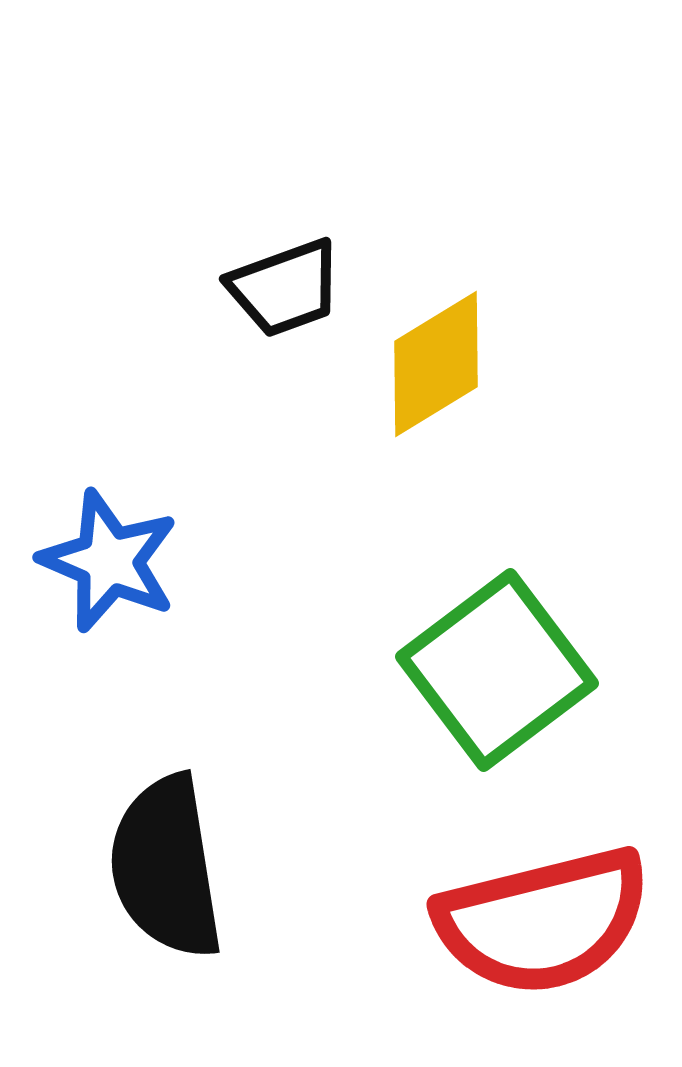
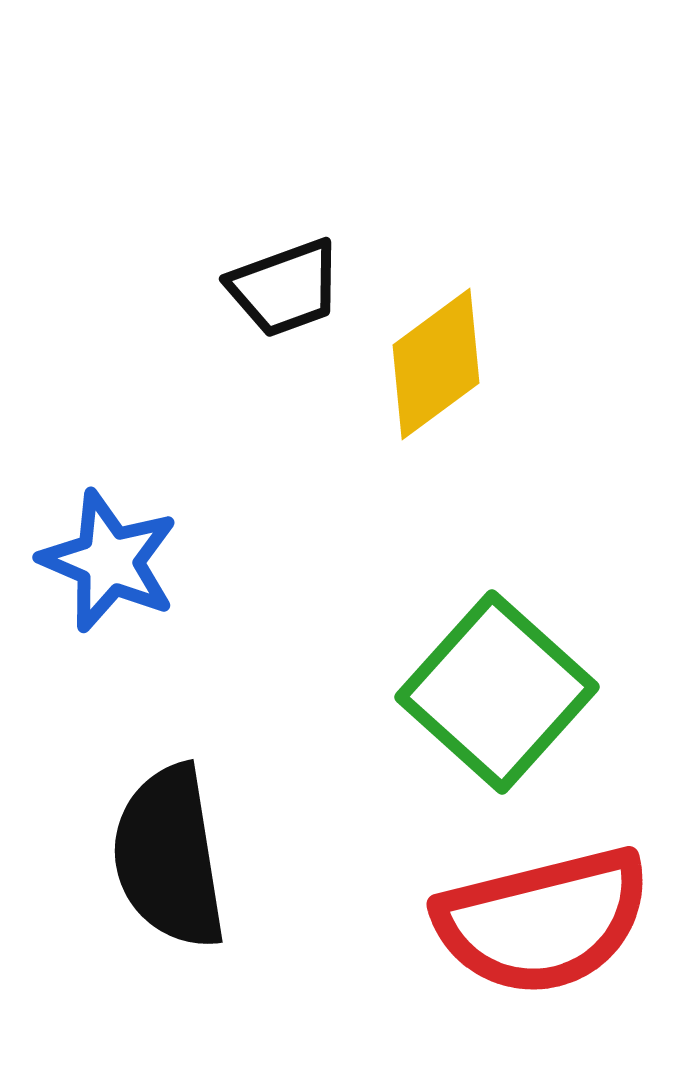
yellow diamond: rotated 5 degrees counterclockwise
green square: moved 22 px down; rotated 11 degrees counterclockwise
black semicircle: moved 3 px right, 10 px up
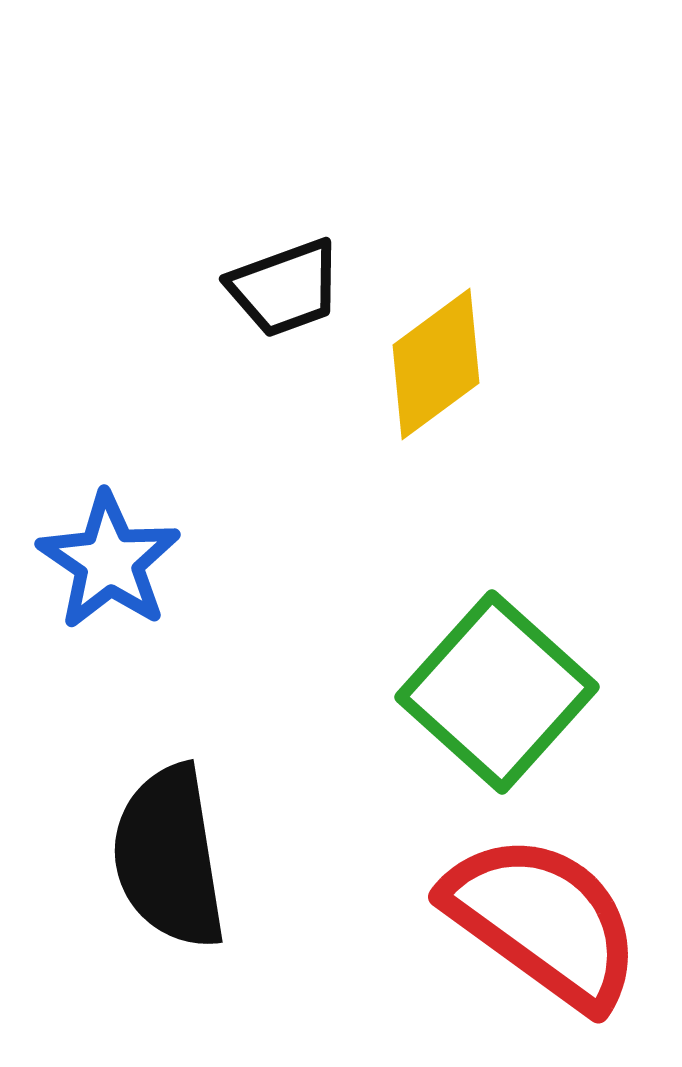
blue star: rotated 11 degrees clockwise
red semicircle: rotated 130 degrees counterclockwise
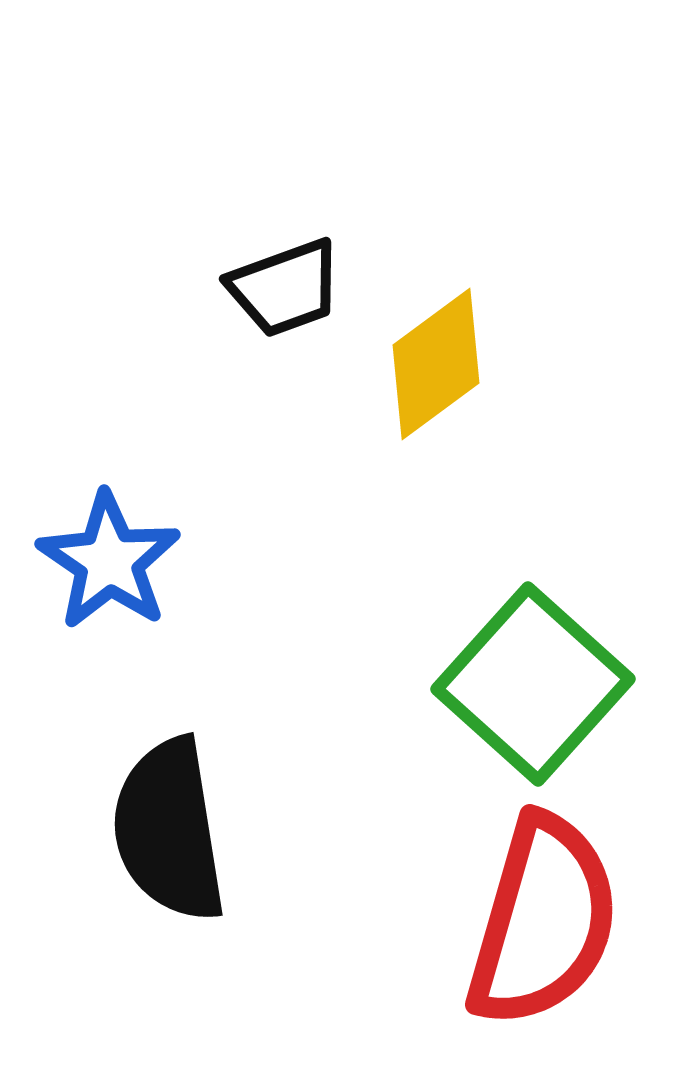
green square: moved 36 px right, 8 px up
black semicircle: moved 27 px up
red semicircle: rotated 70 degrees clockwise
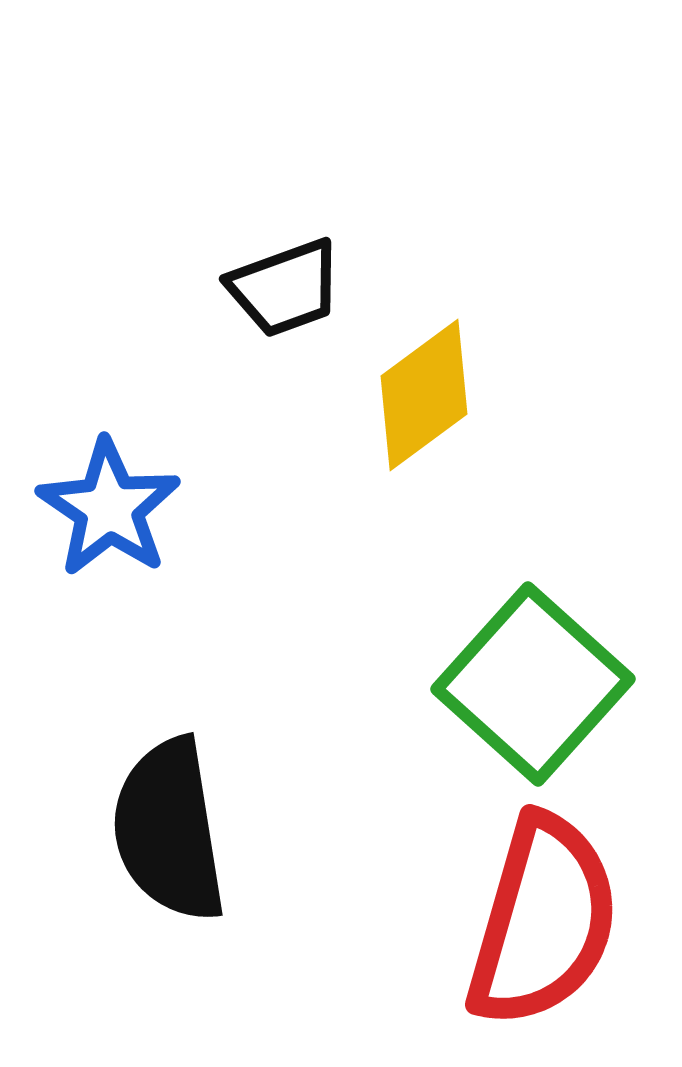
yellow diamond: moved 12 px left, 31 px down
blue star: moved 53 px up
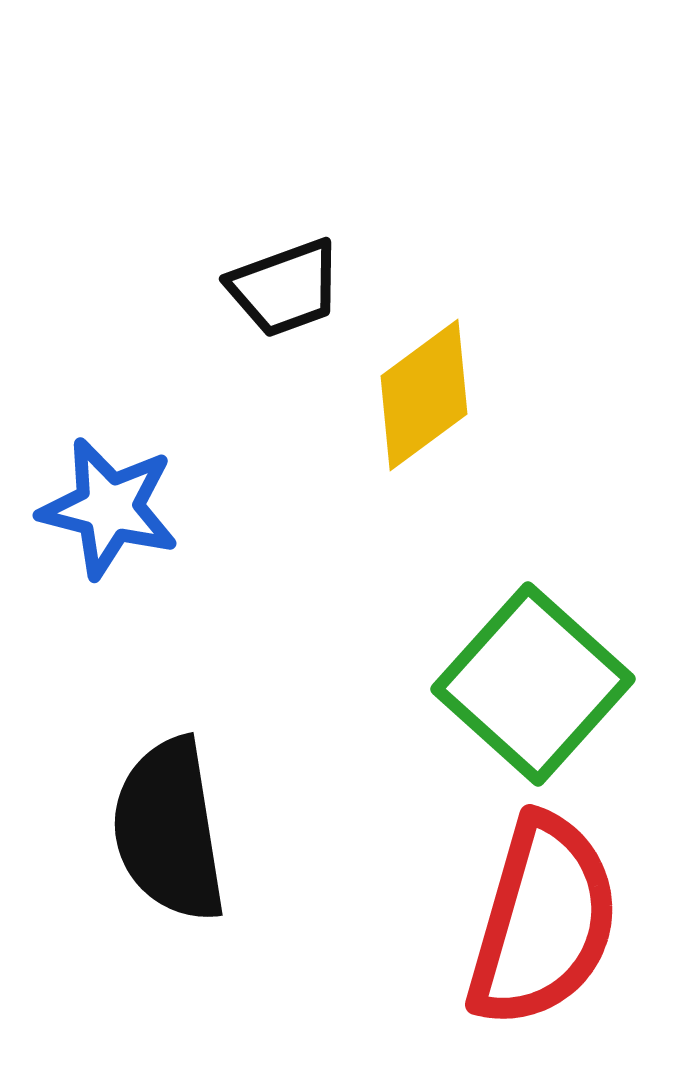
blue star: rotated 20 degrees counterclockwise
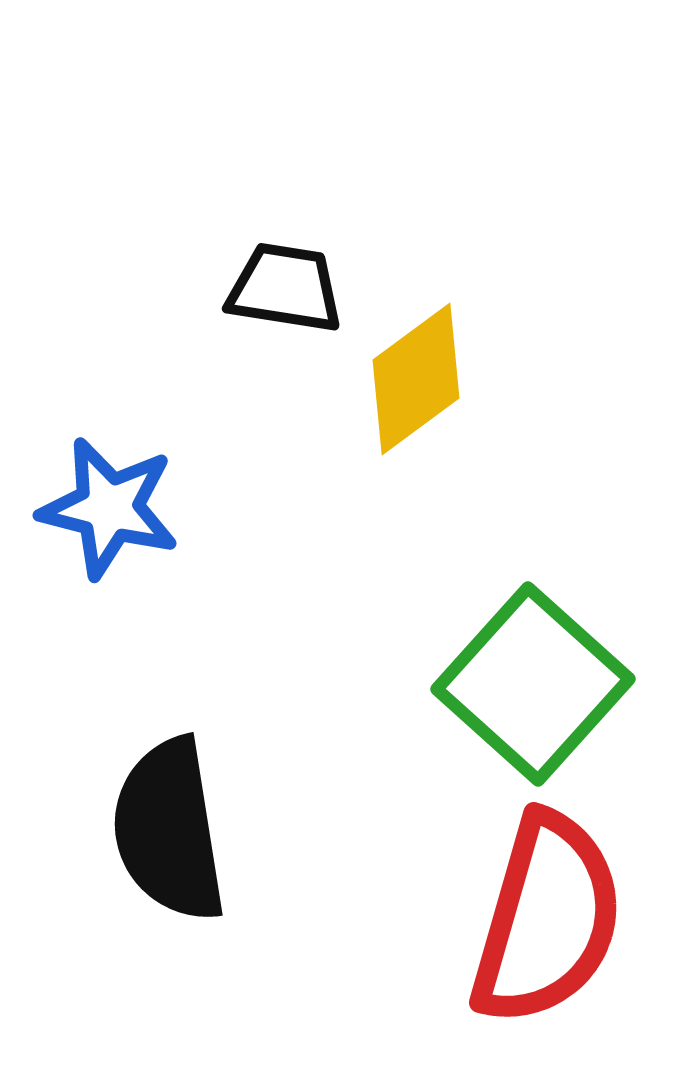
black trapezoid: rotated 151 degrees counterclockwise
yellow diamond: moved 8 px left, 16 px up
red semicircle: moved 4 px right, 2 px up
